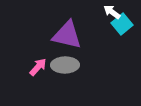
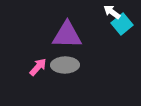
purple triangle: rotated 12 degrees counterclockwise
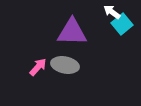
purple triangle: moved 5 px right, 3 px up
gray ellipse: rotated 12 degrees clockwise
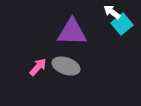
gray ellipse: moved 1 px right, 1 px down; rotated 8 degrees clockwise
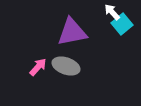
white arrow: rotated 12 degrees clockwise
purple triangle: rotated 12 degrees counterclockwise
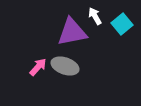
white arrow: moved 17 px left, 4 px down; rotated 12 degrees clockwise
gray ellipse: moved 1 px left
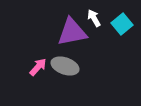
white arrow: moved 1 px left, 2 px down
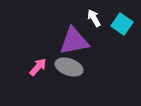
cyan square: rotated 15 degrees counterclockwise
purple triangle: moved 2 px right, 9 px down
gray ellipse: moved 4 px right, 1 px down
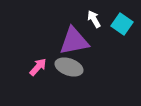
white arrow: moved 1 px down
